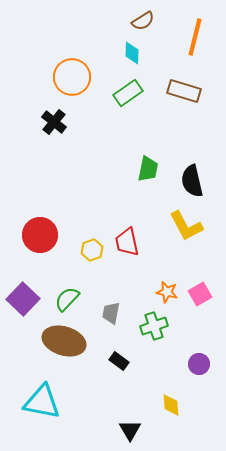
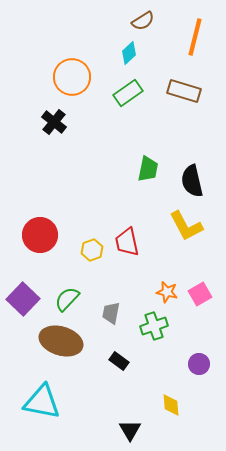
cyan diamond: moved 3 px left; rotated 45 degrees clockwise
brown ellipse: moved 3 px left
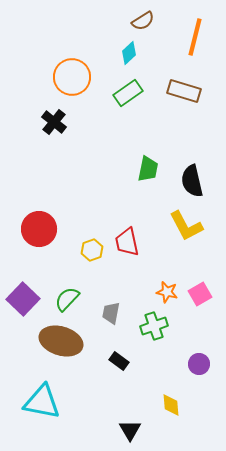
red circle: moved 1 px left, 6 px up
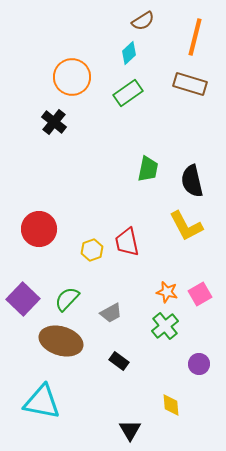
brown rectangle: moved 6 px right, 7 px up
gray trapezoid: rotated 130 degrees counterclockwise
green cross: moved 11 px right; rotated 20 degrees counterclockwise
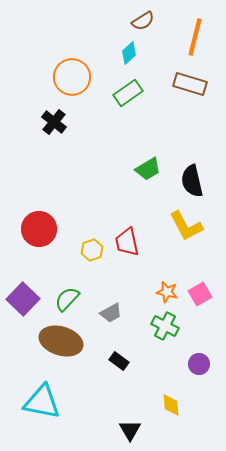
green trapezoid: rotated 48 degrees clockwise
green cross: rotated 24 degrees counterclockwise
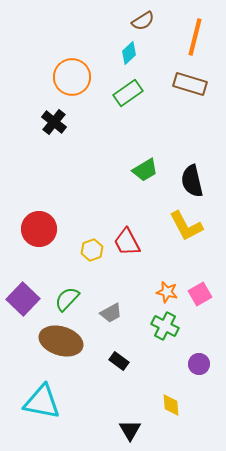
green trapezoid: moved 3 px left, 1 px down
red trapezoid: rotated 16 degrees counterclockwise
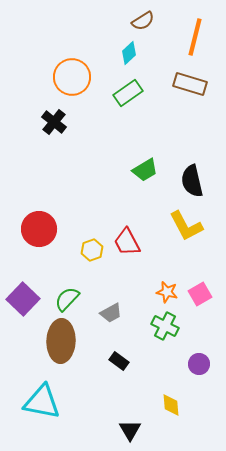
brown ellipse: rotated 75 degrees clockwise
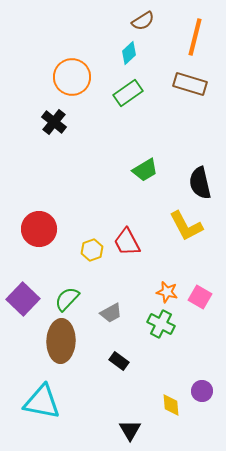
black semicircle: moved 8 px right, 2 px down
pink square: moved 3 px down; rotated 30 degrees counterclockwise
green cross: moved 4 px left, 2 px up
purple circle: moved 3 px right, 27 px down
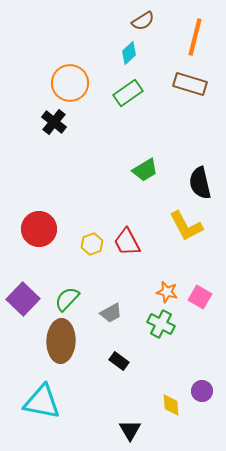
orange circle: moved 2 px left, 6 px down
yellow hexagon: moved 6 px up
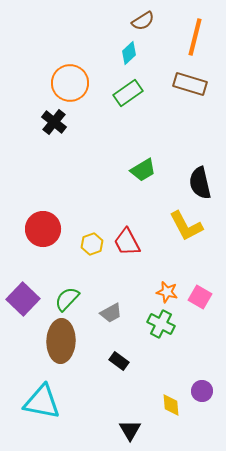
green trapezoid: moved 2 px left
red circle: moved 4 px right
